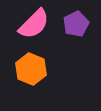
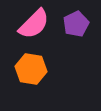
orange hexagon: rotated 12 degrees counterclockwise
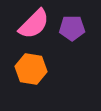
purple pentagon: moved 4 px left, 4 px down; rotated 25 degrees clockwise
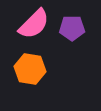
orange hexagon: moved 1 px left
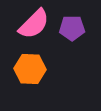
orange hexagon: rotated 8 degrees counterclockwise
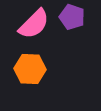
purple pentagon: moved 11 px up; rotated 20 degrees clockwise
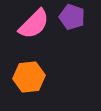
orange hexagon: moved 1 px left, 8 px down; rotated 8 degrees counterclockwise
